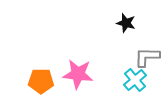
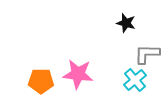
gray L-shape: moved 3 px up
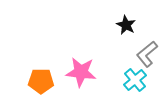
black star: moved 2 px down; rotated 12 degrees clockwise
gray L-shape: rotated 40 degrees counterclockwise
pink star: moved 3 px right, 2 px up
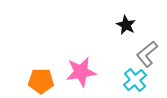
pink star: rotated 16 degrees counterclockwise
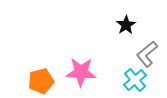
black star: rotated 12 degrees clockwise
pink star: rotated 12 degrees clockwise
orange pentagon: rotated 15 degrees counterclockwise
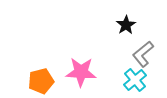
gray L-shape: moved 4 px left
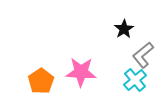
black star: moved 2 px left, 4 px down
gray L-shape: moved 1 px down
orange pentagon: rotated 20 degrees counterclockwise
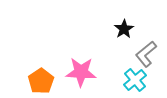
gray L-shape: moved 3 px right, 1 px up
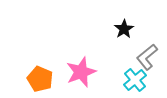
gray L-shape: moved 1 px right, 3 px down
pink star: rotated 24 degrees counterclockwise
orange pentagon: moved 1 px left, 2 px up; rotated 15 degrees counterclockwise
